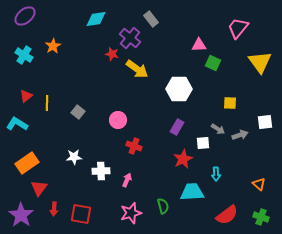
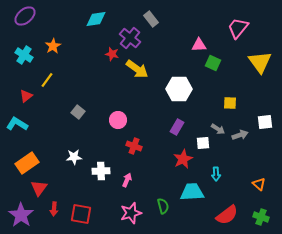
yellow line at (47, 103): moved 23 px up; rotated 35 degrees clockwise
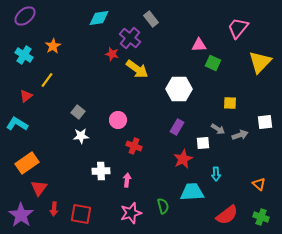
cyan diamond at (96, 19): moved 3 px right, 1 px up
yellow triangle at (260, 62): rotated 20 degrees clockwise
white star at (74, 157): moved 7 px right, 21 px up
pink arrow at (127, 180): rotated 16 degrees counterclockwise
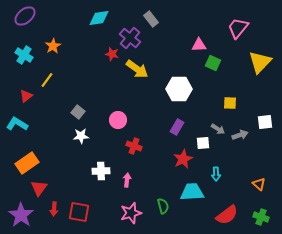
red square at (81, 214): moved 2 px left, 2 px up
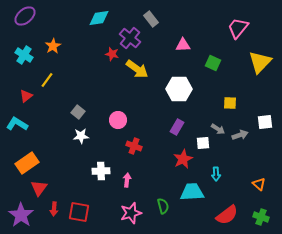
pink triangle at (199, 45): moved 16 px left
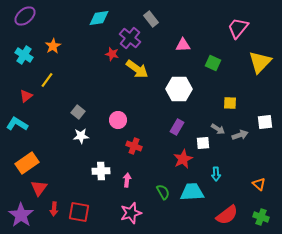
green semicircle at (163, 206): moved 14 px up; rotated 14 degrees counterclockwise
